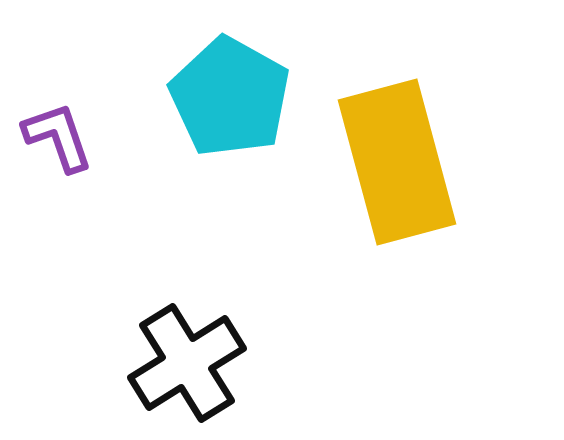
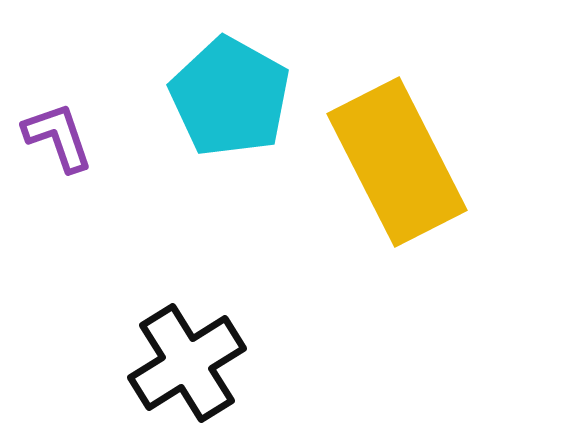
yellow rectangle: rotated 12 degrees counterclockwise
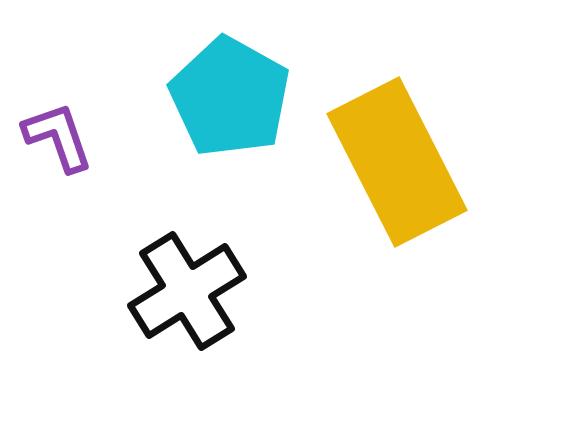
black cross: moved 72 px up
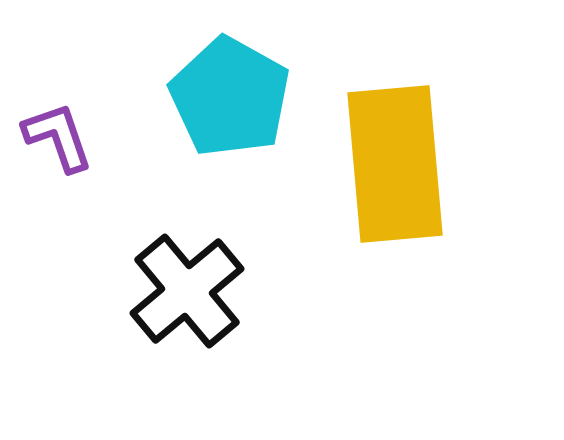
yellow rectangle: moved 2 px left, 2 px down; rotated 22 degrees clockwise
black cross: rotated 8 degrees counterclockwise
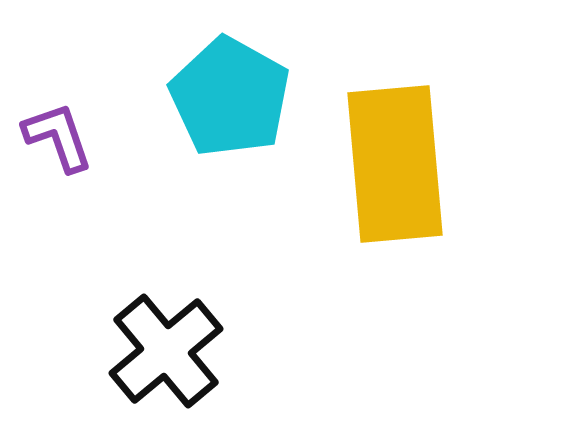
black cross: moved 21 px left, 60 px down
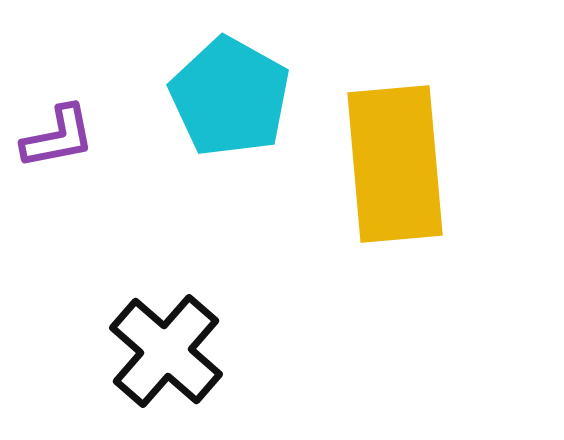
purple L-shape: rotated 98 degrees clockwise
black cross: rotated 9 degrees counterclockwise
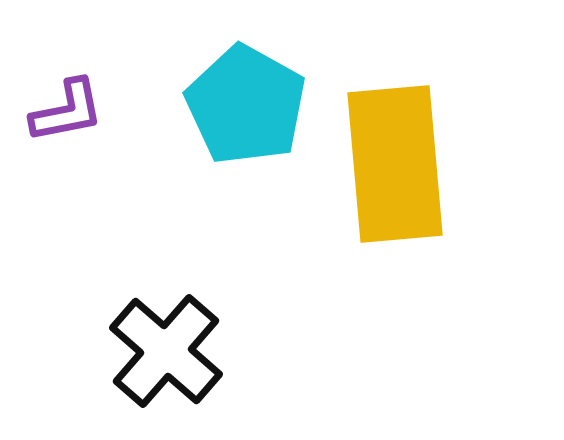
cyan pentagon: moved 16 px right, 8 px down
purple L-shape: moved 9 px right, 26 px up
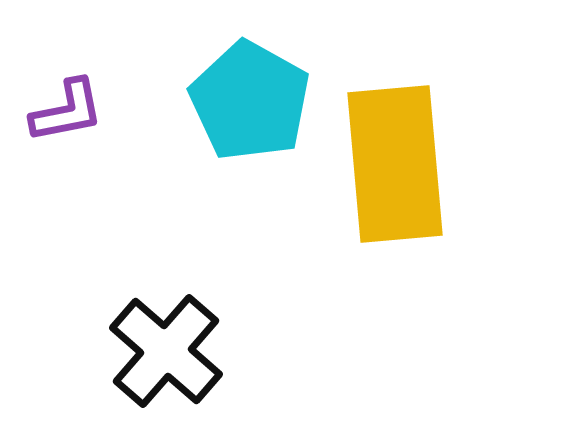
cyan pentagon: moved 4 px right, 4 px up
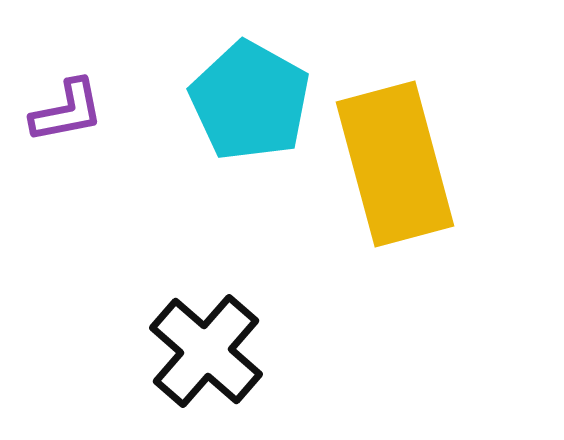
yellow rectangle: rotated 10 degrees counterclockwise
black cross: moved 40 px right
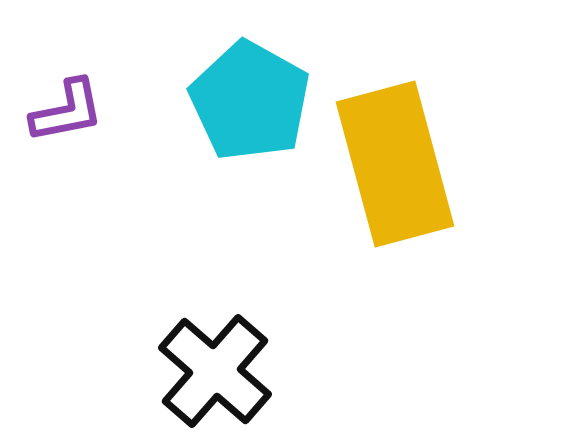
black cross: moved 9 px right, 20 px down
